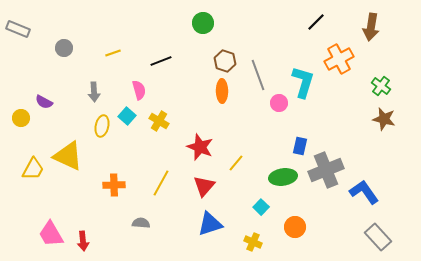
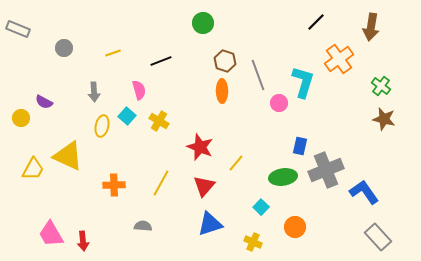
orange cross at (339, 59): rotated 8 degrees counterclockwise
gray semicircle at (141, 223): moved 2 px right, 3 px down
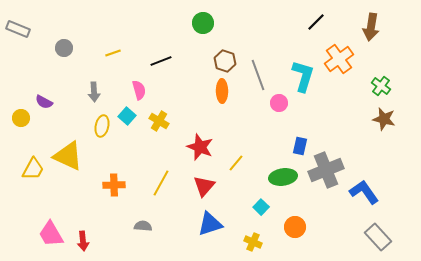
cyan L-shape at (303, 82): moved 6 px up
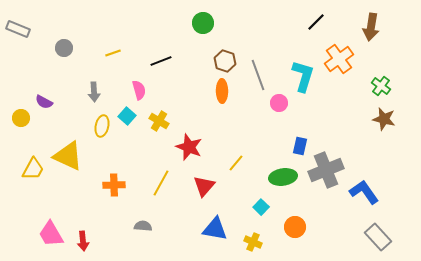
red star at (200, 147): moved 11 px left
blue triangle at (210, 224): moved 5 px right, 5 px down; rotated 28 degrees clockwise
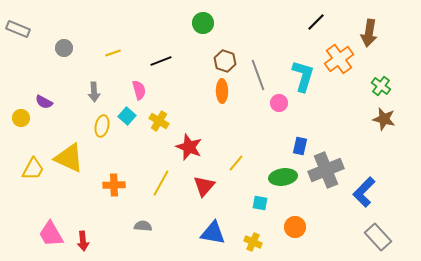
brown arrow at (371, 27): moved 2 px left, 6 px down
yellow triangle at (68, 156): moved 1 px right, 2 px down
blue L-shape at (364, 192): rotated 100 degrees counterclockwise
cyan square at (261, 207): moved 1 px left, 4 px up; rotated 35 degrees counterclockwise
blue triangle at (215, 229): moved 2 px left, 4 px down
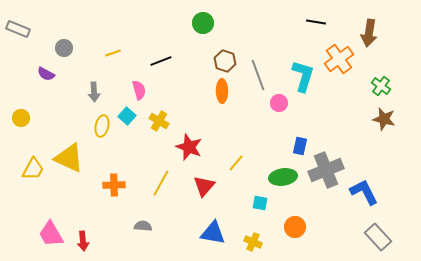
black line at (316, 22): rotated 54 degrees clockwise
purple semicircle at (44, 102): moved 2 px right, 28 px up
blue L-shape at (364, 192): rotated 108 degrees clockwise
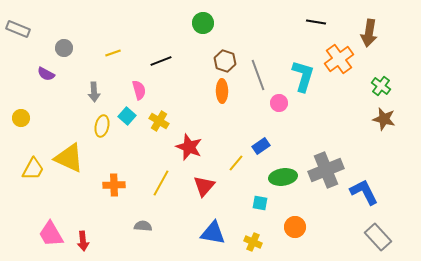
blue rectangle at (300, 146): moved 39 px left; rotated 42 degrees clockwise
